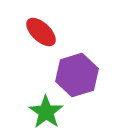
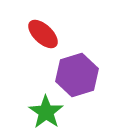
red ellipse: moved 2 px right, 2 px down
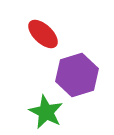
green star: rotated 8 degrees counterclockwise
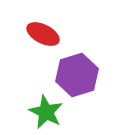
red ellipse: rotated 16 degrees counterclockwise
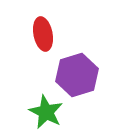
red ellipse: rotated 52 degrees clockwise
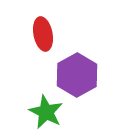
purple hexagon: rotated 12 degrees counterclockwise
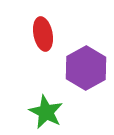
purple hexagon: moved 9 px right, 7 px up
